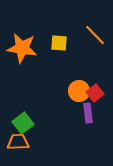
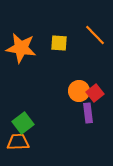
orange star: moved 1 px left
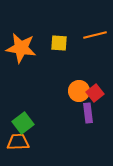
orange line: rotated 60 degrees counterclockwise
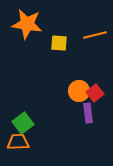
orange star: moved 6 px right, 24 px up
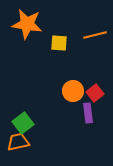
orange circle: moved 6 px left
orange trapezoid: rotated 10 degrees counterclockwise
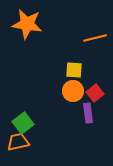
orange line: moved 3 px down
yellow square: moved 15 px right, 27 px down
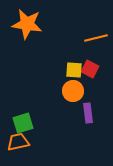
orange line: moved 1 px right
red square: moved 5 px left, 24 px up; rotated 24 degrees counterclockwise
green square: rotated 20 degrees clockwise
